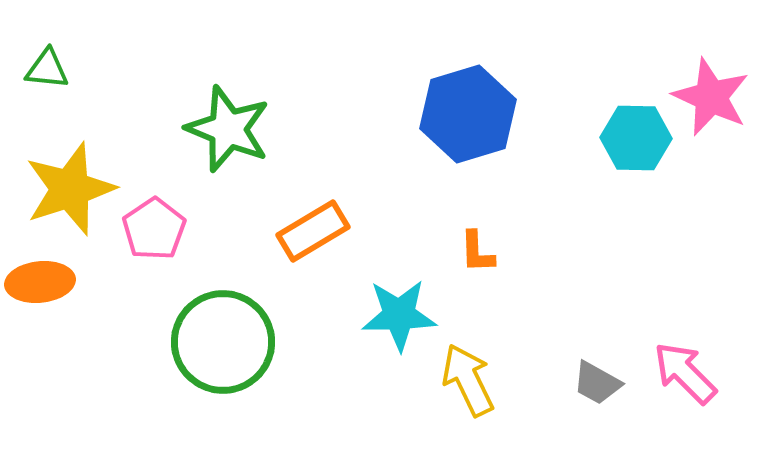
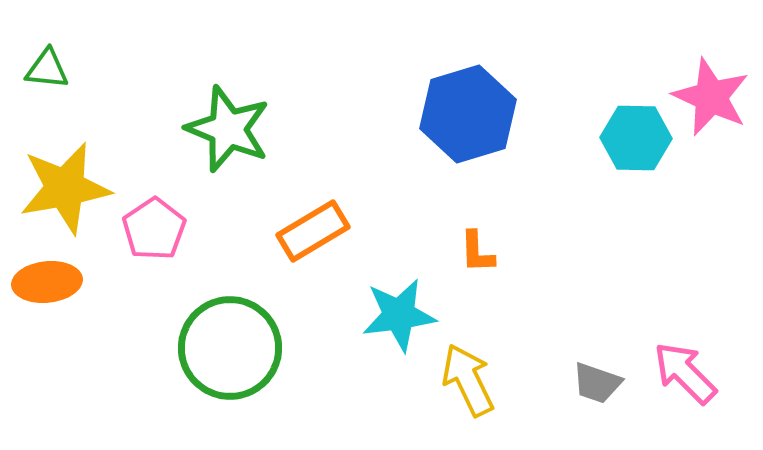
yellow star: moved 5 px left, 1 px up; rotated 8 degrees clockwise
orange ellipse: moved 7 px right
cyan star: rotated 6 degrees counterclockwise
green circle: moved 7 px right, 6 px down
gray trapezoid: rotated 10 degrees counterclockwise
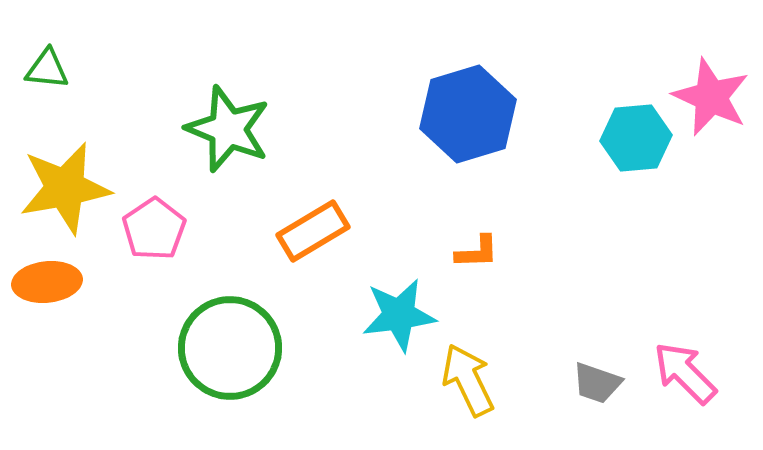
cyan hexagon: rotated 6 degrees counterclockwise
orange L-shape: rotated 90 degrees counterclockwise
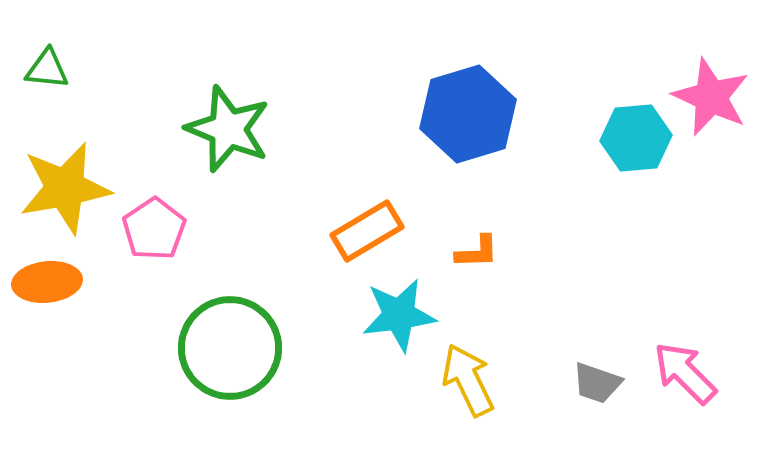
orange rectangle: moved 54 px right
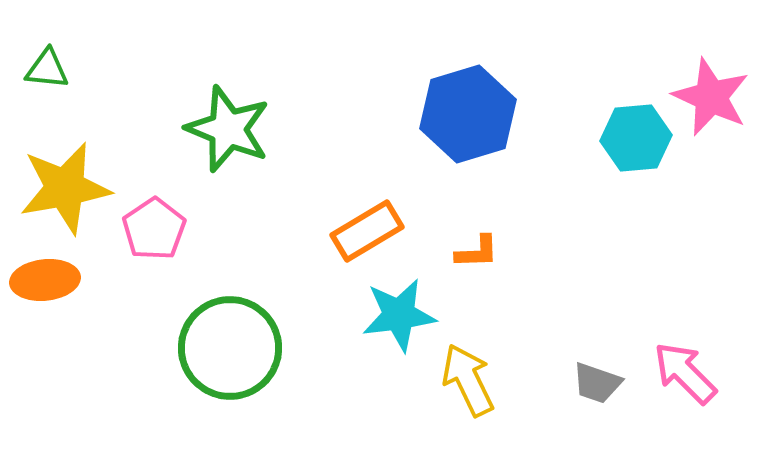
orange ellipse: moved 2 px left, 2 px up
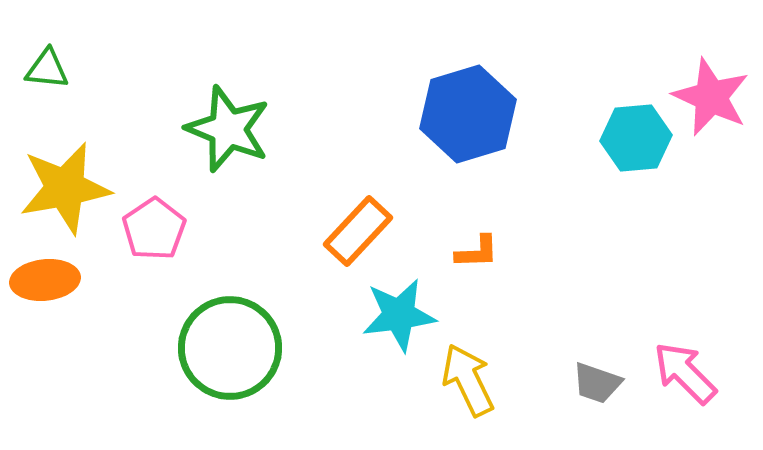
orange rectangle: moved 9 px left; rotated 16 degrees counterclockwise
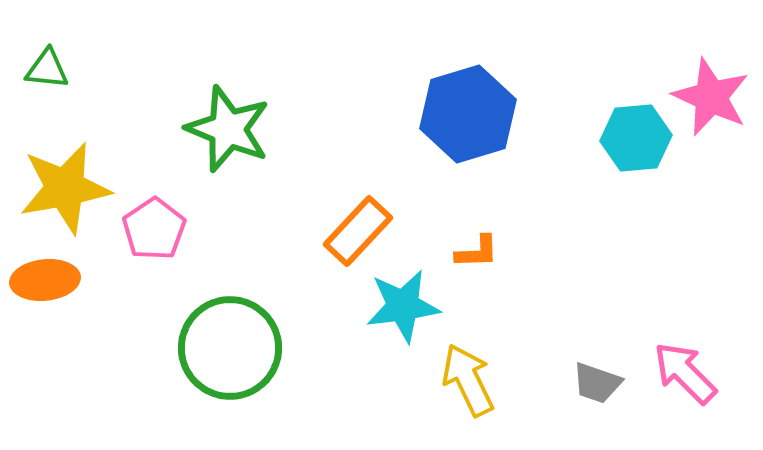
cyan star: moved 4 px right, 9 px up
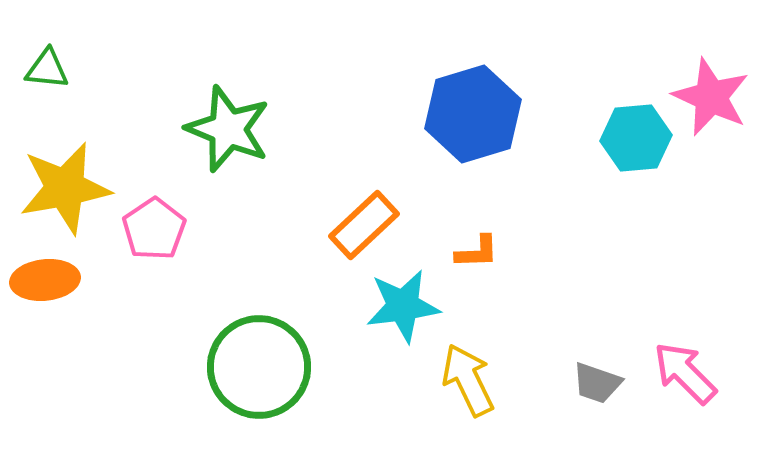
blue hexagon: moved 5 px right
orange rectangle: moved 6 px right, 6 px up; rotated 4 degrees clockwise
green circle: moved 29 px right, 19 px down
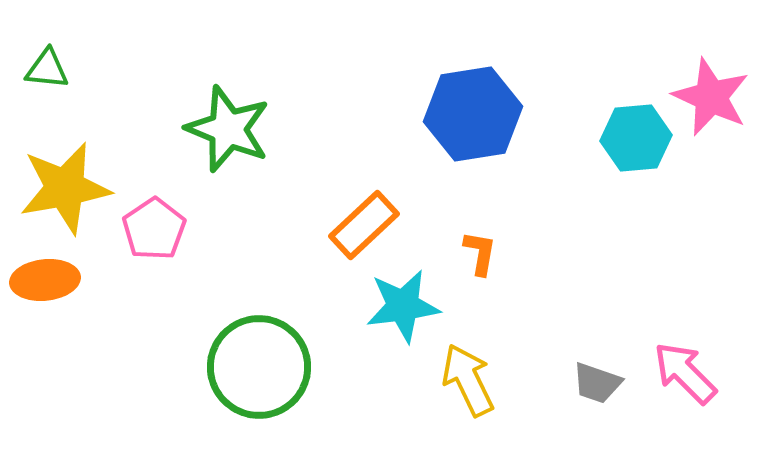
blue hexagon: rotated 8 degrees clockwise
orange L-shape: moved 3 px right, 1 px down; rotated 78 degrees counterclockwise
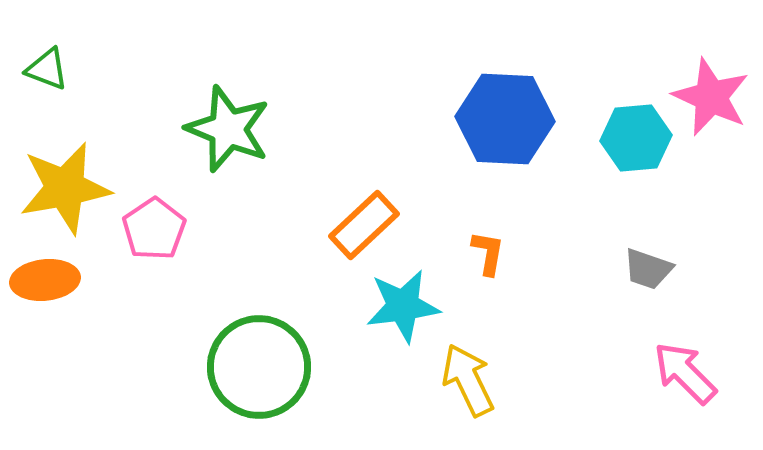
green triangle: rotated 15 degrees clockwise
blue hexagon: moved 32 px right, 5 px down; rotated 12 degrees clockwise
orange L-shape: moved 8 px right
gray trapezoid: moved 51 px right, 114 px up
